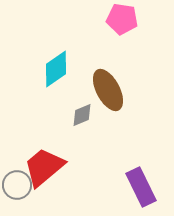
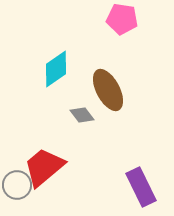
gray diamond: rotated 75 degrees clockwise
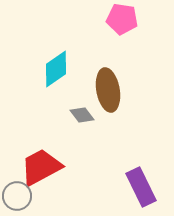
brown ellipse: rotated 18 degrees clockwise
red trapezoid: moved 3 px left; rotated 12 degrees clockwise
gray circle: moved 11 px down
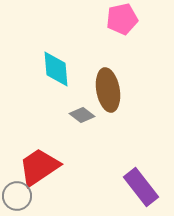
pink pentagon: rotated 20 degrees counterclockwise
cyan diamond: rotated 60 degrees counterclockwise
gray diamond: rotated 15 degrees counterclockwise
red trapezoid: moved 2 px left; rotated 6 degrees counterclockwise
purple rectangle: rotated 12 degrees counterclockwise
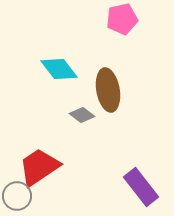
cyan diamond: moved 3 px right; rotated 33 degrees counterclockwise
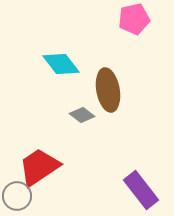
pink pentagon: moved 12 px right
cyan diamond: moved 2 px right, 5 px up
purple rectangle: moved 3 px down
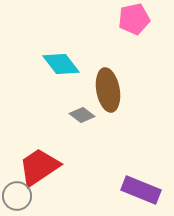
purple rectangle: rotated 30 degrees counterclockwise
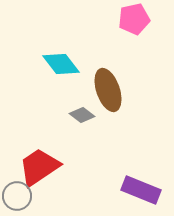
brown ellipse: rotated 9 degrees counterclockwise
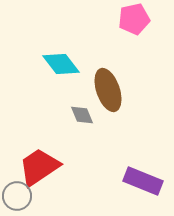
gray diamond: rotated 30 degrees clockwise
purple rectangle: moved 2 px right, 9 px up
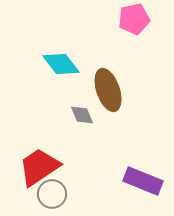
gray circle: moved 35 px right, 2 px up
